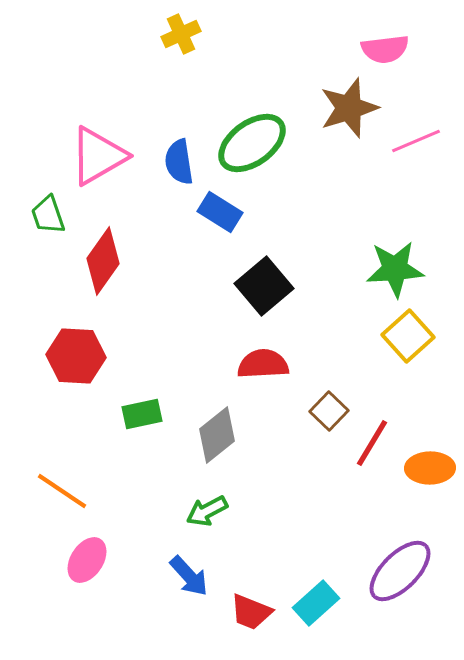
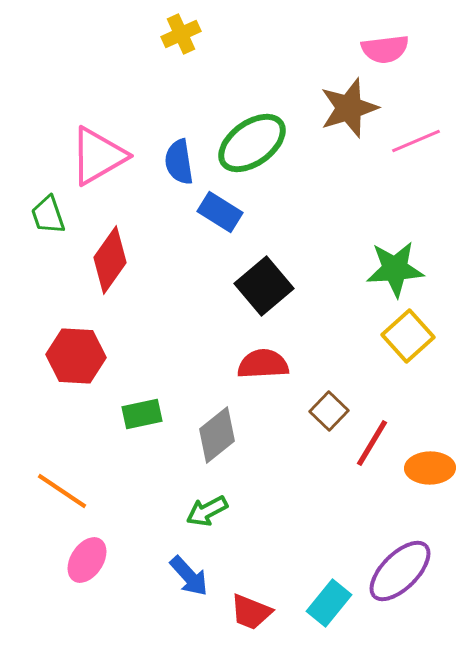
red diamond: moved 7 px right, 1 px up
cyan rectangle: moved 13 px right; rotated 9 degrees counterclockwise
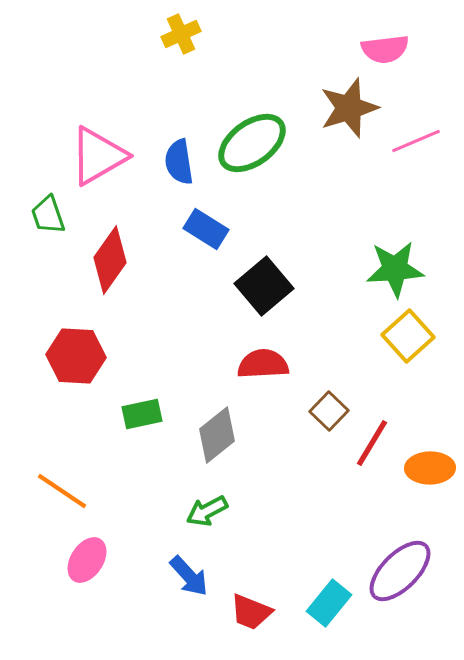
blue rectangle: moved 14 px left, 17 px down
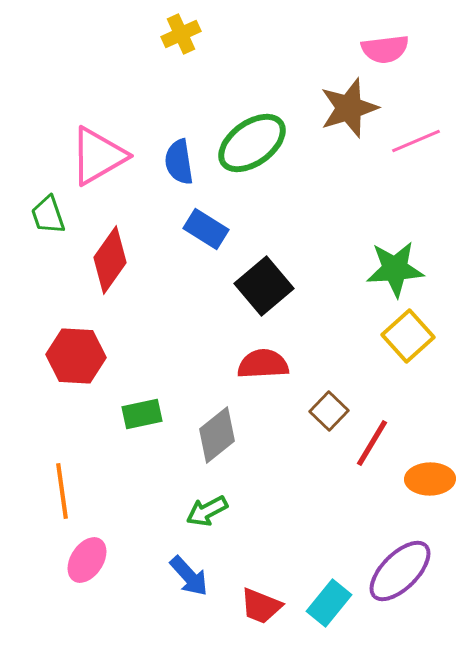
orange ellipse: moved 11 px down
orange line: rotated 48 degrees clockwise
red trapezoid: moved 10 px right, 6 px up
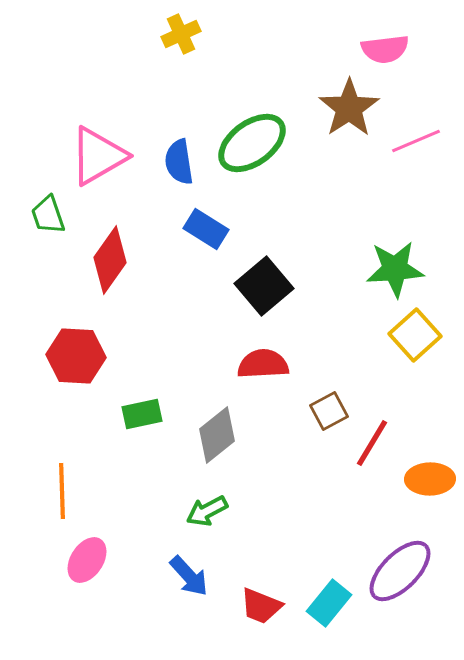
brown star: rotated 16 degrees counterclockwise
yellow square: moved 7 px right, 1 px up
brown square: rotated 18 degrees clockwise
orange line: rotated 6 degrees clockwise
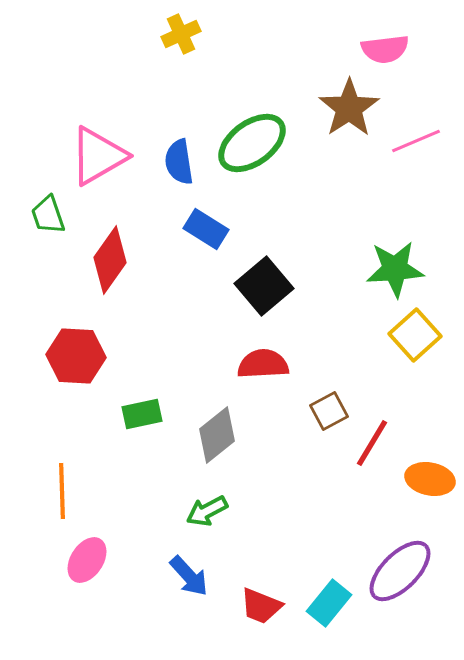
orange ellipse: rotated 12 degrees clockwise
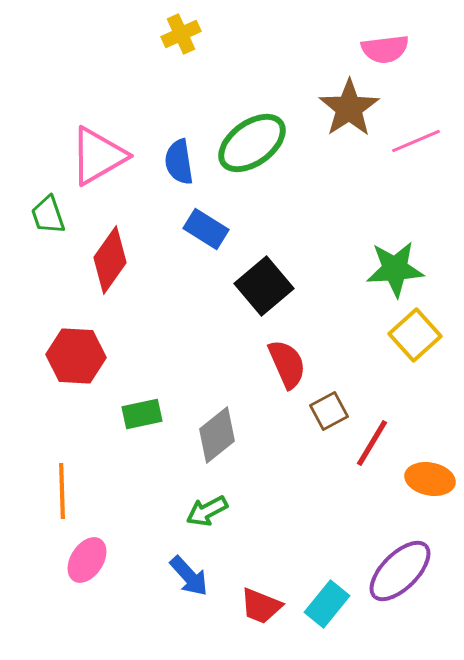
red semicircle: moved 24 px right; rotated 69 degrees clockwise
cyan rectangle: moved 2 px left, 1 px down
